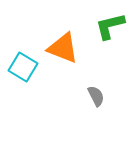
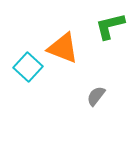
cyan square: moved 5 px right; rotated 12 degrees clockwise
gray semicircle: rotated 115 degrees counterclockwise
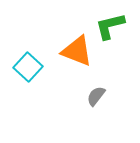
orange triangle: moved 14 px right, 3 px down
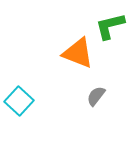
orange triangle: moved 1 px right, 2 px down
cyan square: moved 9 px left, 34 px down
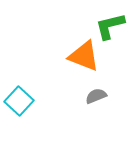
orange triangle: moved 6 px right, 3 px down
gray semicircle: rotated 30 degrees clockwise
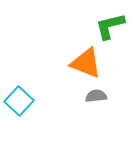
orange triangle: moved 2 px right, 7 px down
gray semicircle: rotated 15 degrees clockwise
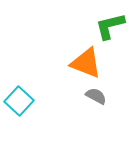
gray semicircle: rotated 35 degrees clockwise
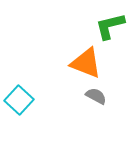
cyan square: moved 1 px up
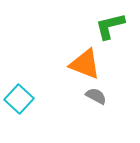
orange triangle: moved 1 px left, 1 px down
cyan square: moved 1 px up
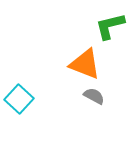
gray semicircle: moved 2 px left
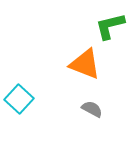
gray semicircle: moved 2 px left, 13 px down
